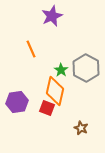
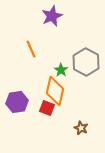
gray hexagon: moved 6 px up
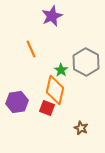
orange diamond: moved 1 px up
